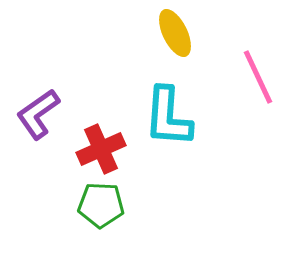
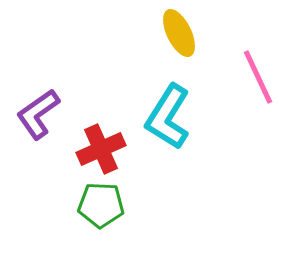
yellow ellipse: moved 4 px right
cyan L-shape: rotated 28 degrees clockwise
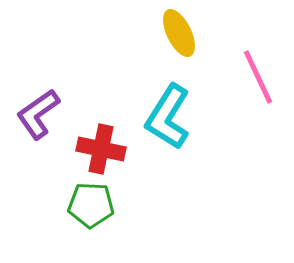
red cross: rotated 36 degrees clockwise
green pentagon: moved 10 px left
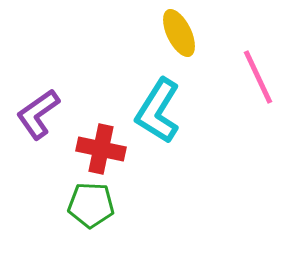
cyan L-shape: moved 10 px left, 6 px up
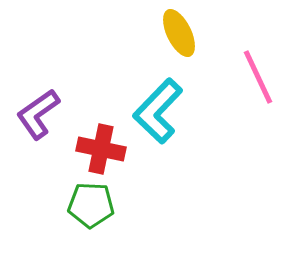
cyan L-shape: rotated 12 degrees clockwise
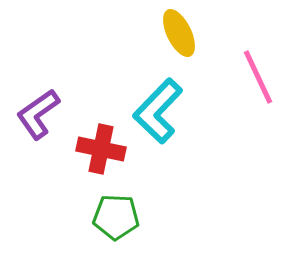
green pentagon: moved 25 px right, 12 px down
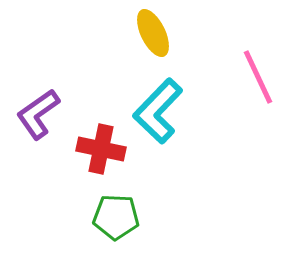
yellow ellipse: moved 26 px left
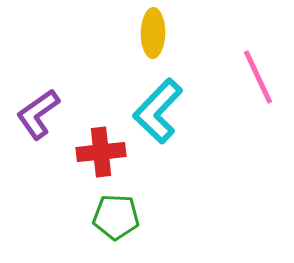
yellow ellipse: rotated 27 degrees clockwise
red cross: moved 3 px down; rotated 18 degrees counterclockwise
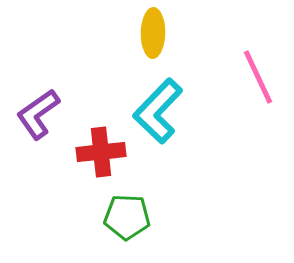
green pentagon: moved 11 px right
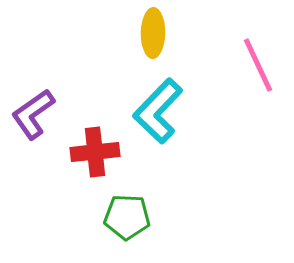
pink line: moved 12 px up
purple L-shape: moved 5 px left
red cross: moved 6 px left
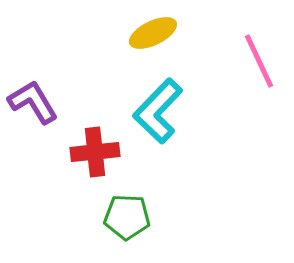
yellow ellipse: rotated 63 degrees clockwise
pink line: moved 1 px right, 4 px up
purple L-shape: moved 12 px up; rotated 94 degrees clockwise
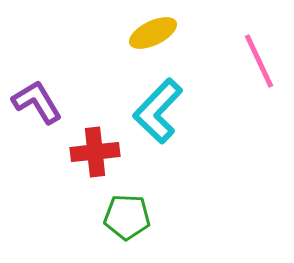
purple L-shape: moved 4 px right
